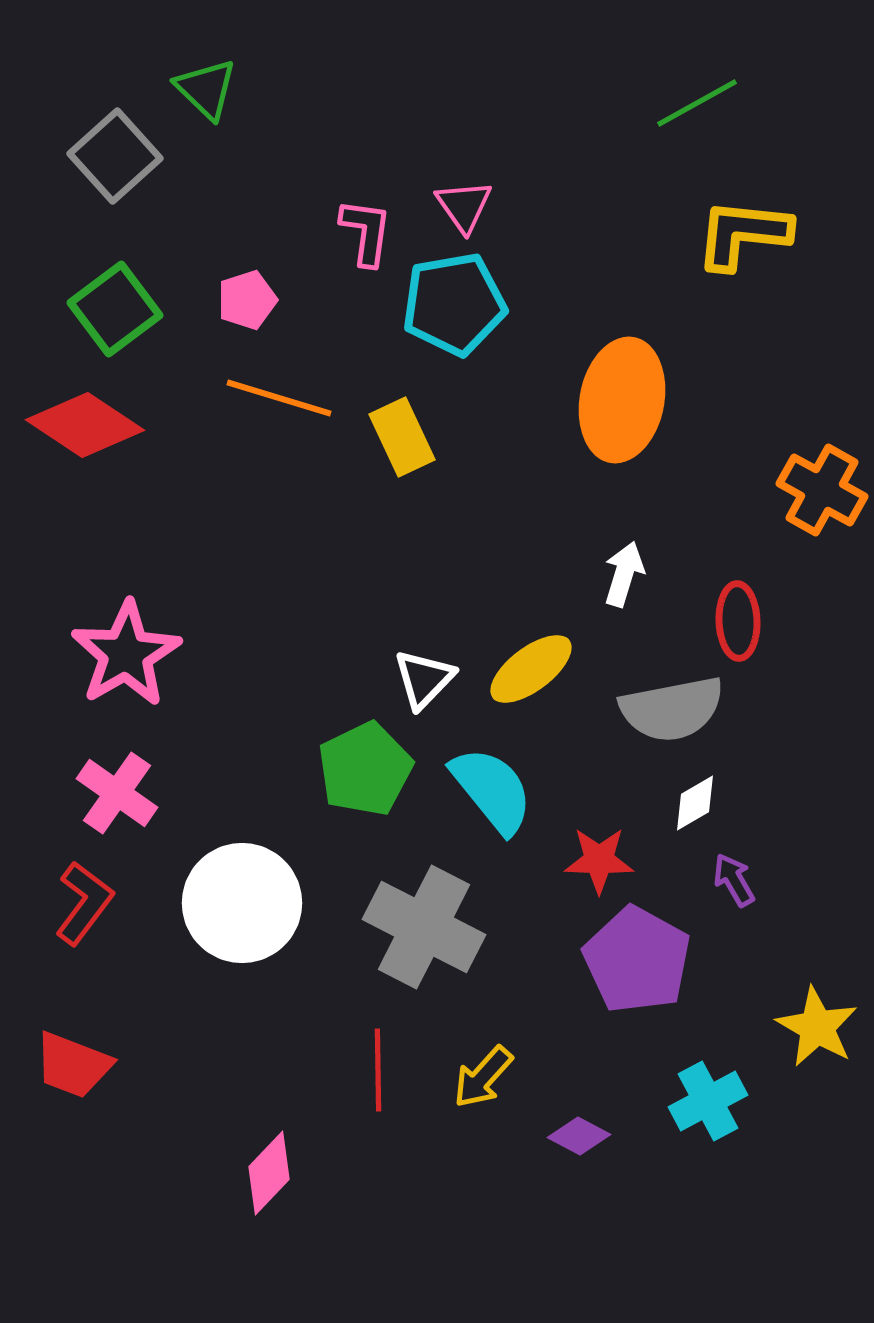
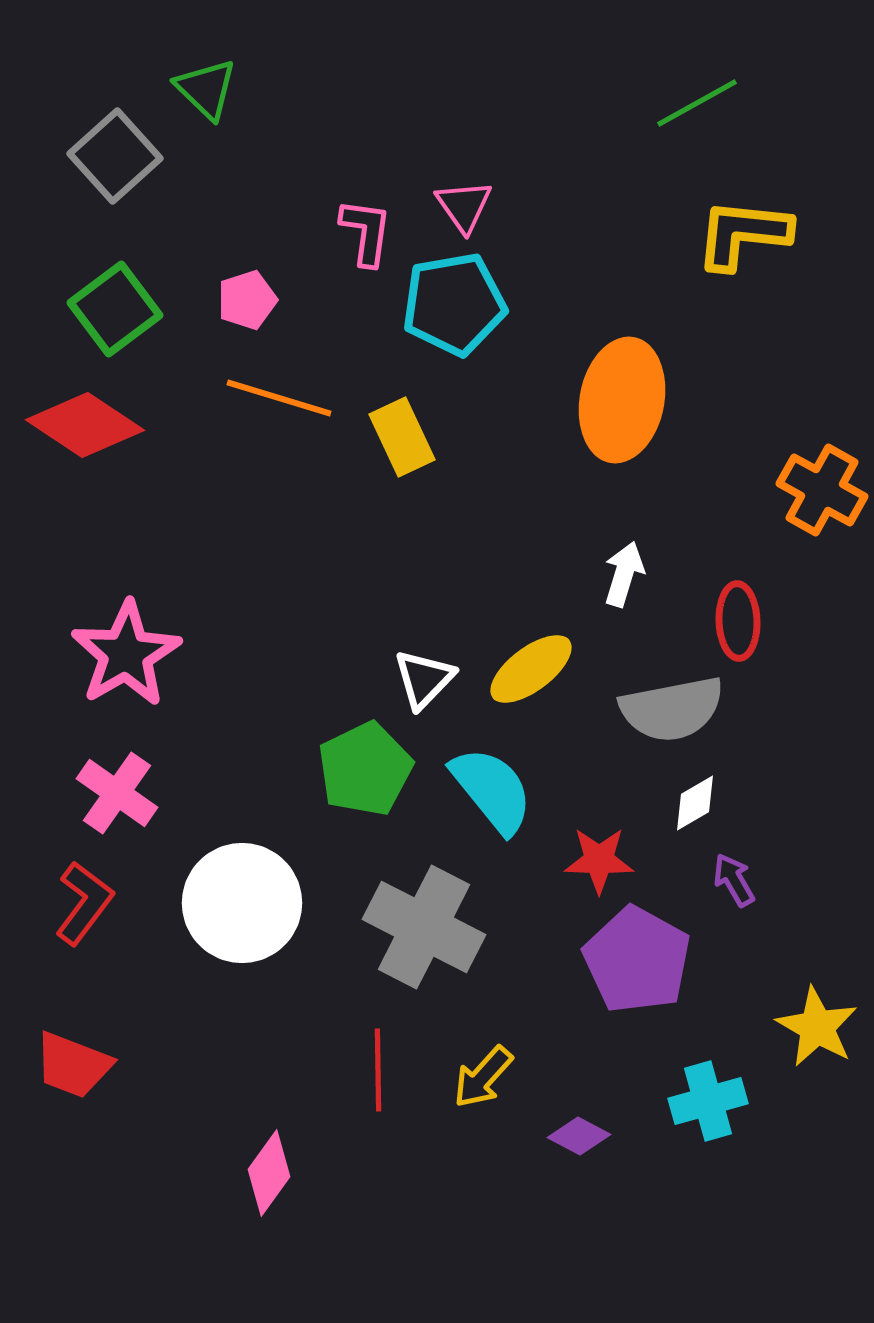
cyan cross: rotated 12 degrees clockwise
pink diamond: rotated 8 degrees counterclockwise
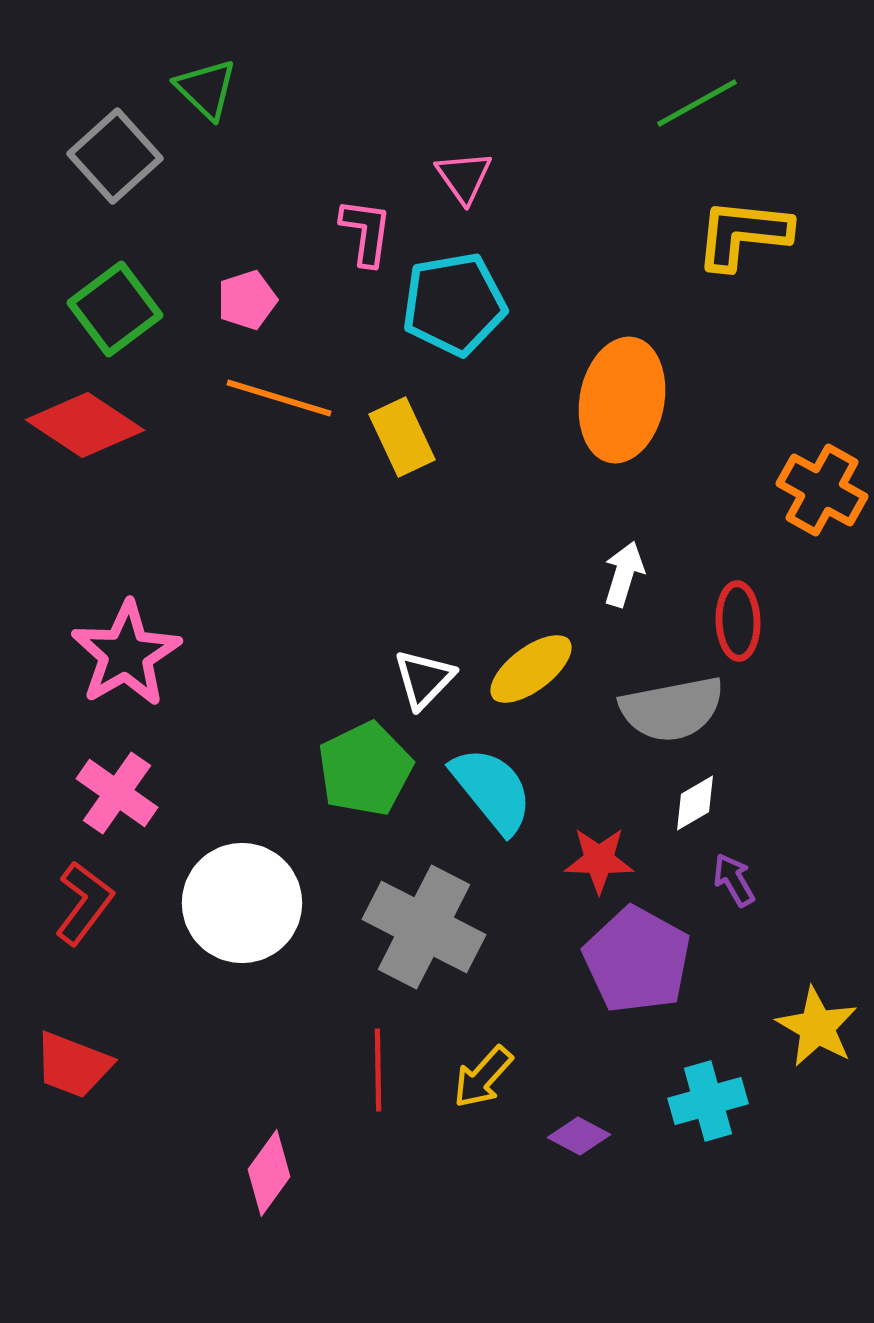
pink triangle: moved 29 px up
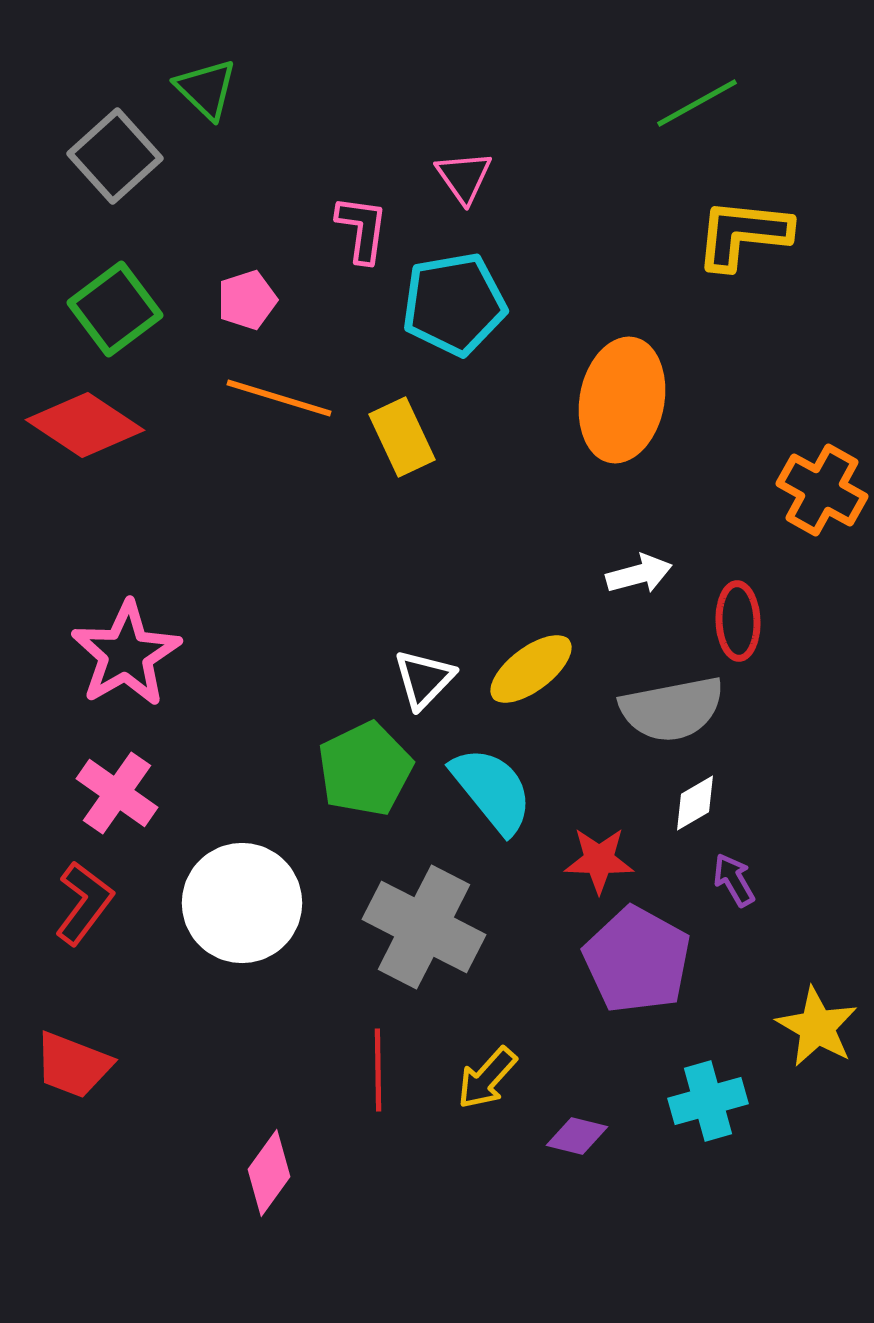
pink L-shape: moved 4 px left, 3 px up
white arrow: moved 15 px right; rotated 58 degrees clockwise
yellow arrow: moved 4 px right, 1 px down
purple diamond: moved 2 px left; rotated 14 degrees counterclockwise
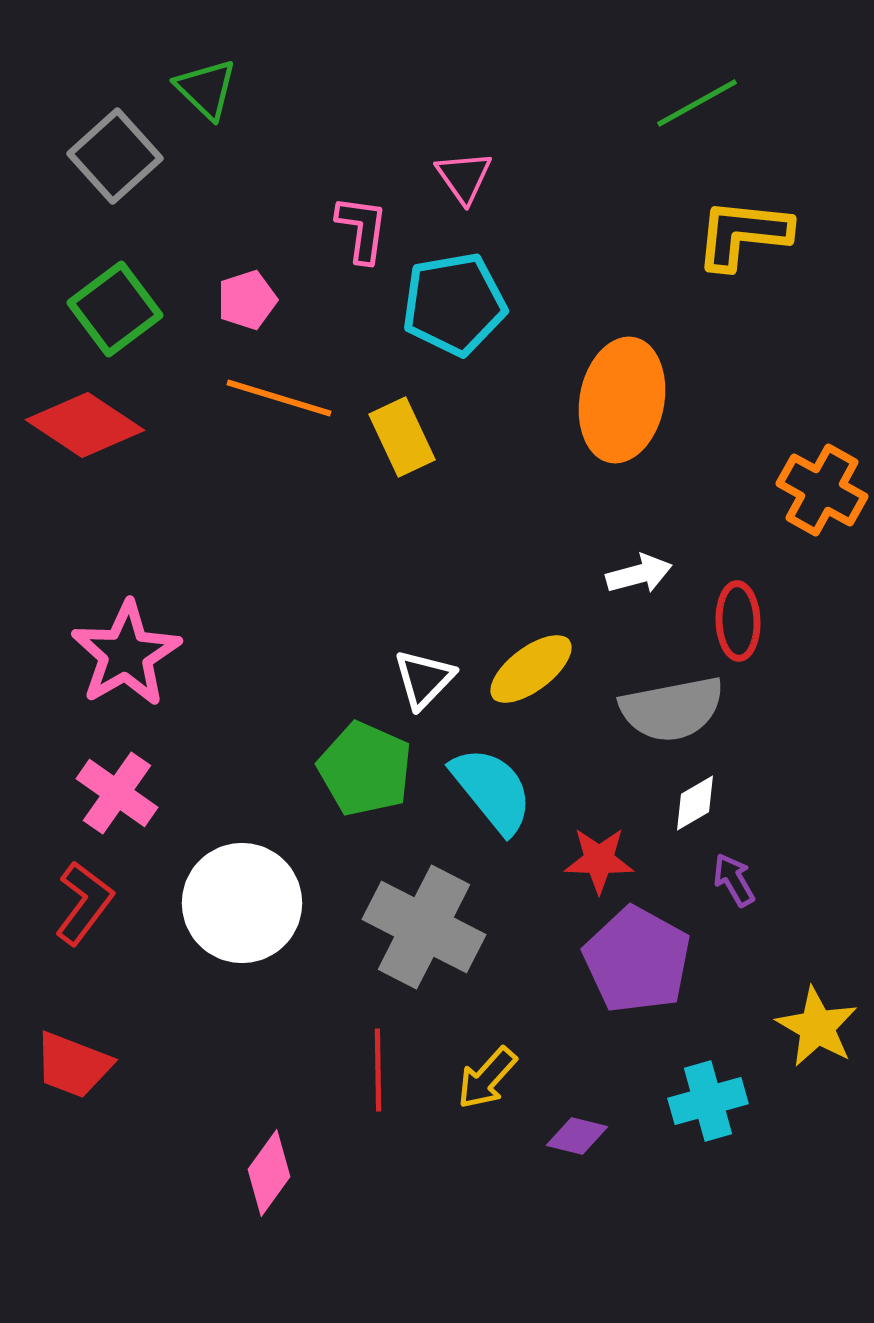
green pentagon: rotated 22 degrees counterclockwise
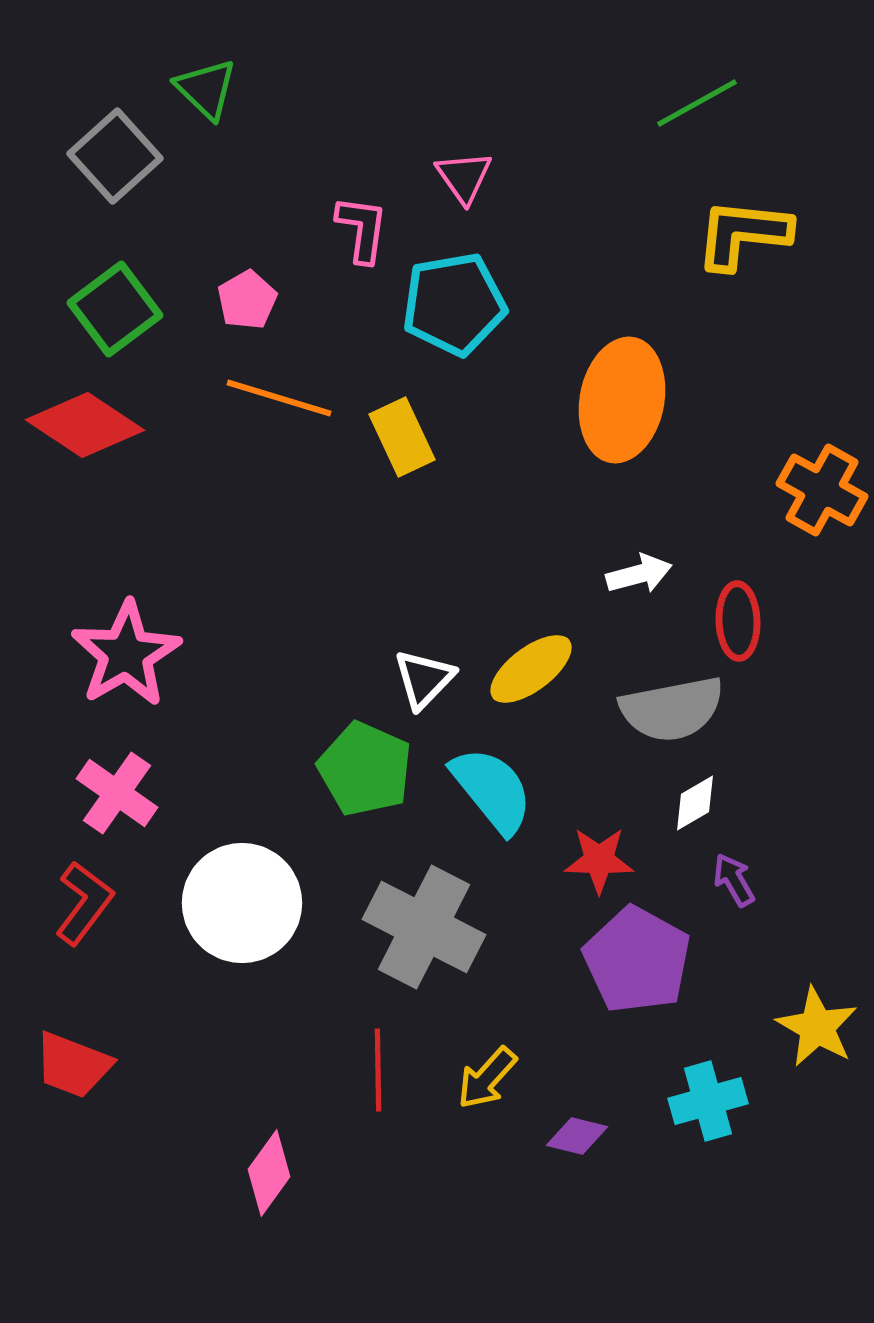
pink pentagon: rotated 12 degrees counterclockwise
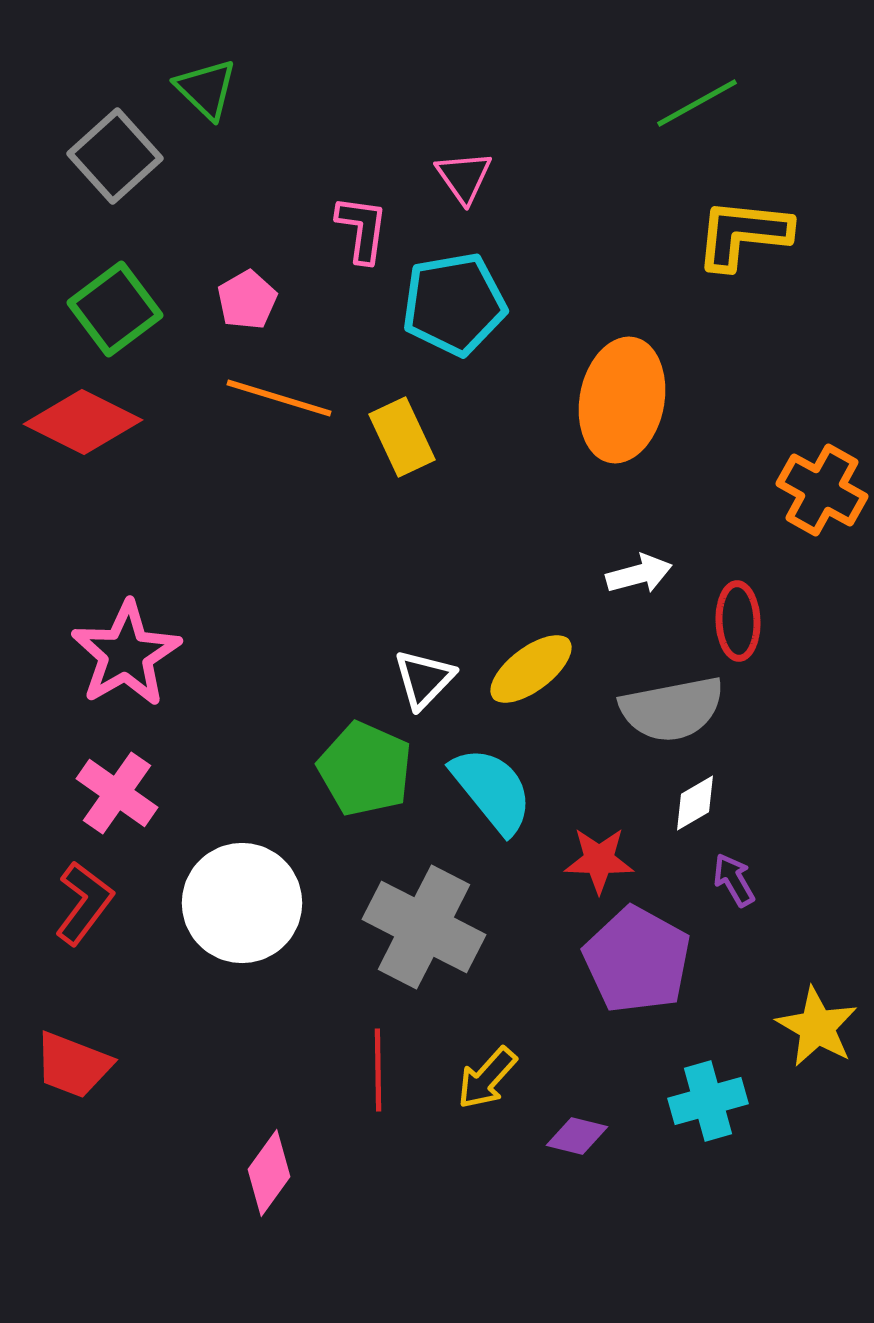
red diamond: moved 2 px left, 3 px up; rotated 7 degrees counterclockwise
